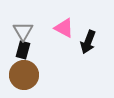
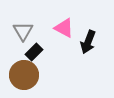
black rectangle: moved 11 px right, 2 px down; rotated 30 degrees clockwise
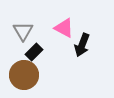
black arrow: moved 6 px left, 3 px down
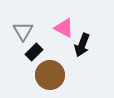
brown circle: moved 26 px right
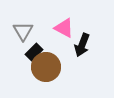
brown circle: moved 4 px left, 8 px up
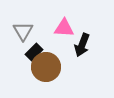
pink triangle: rotated 25 degrees counterclockwise
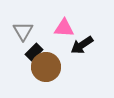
black arrow: rotated 35 degrees clockwise
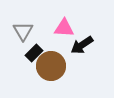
black rectangle: moved 1 px down
brown circle: moved 5 px right, 1 px up
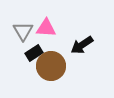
pink triangle: moved 18 px left
black rectangle: rotated 12 degrees clockwise
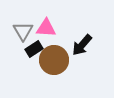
black arrow: rotated 15 degrees counterclockwise
black rectangle: moved 4 px up
brown circle: moved 3 px right, 6 px up
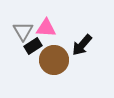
black rectangle: moved 1 px left, 3 px up
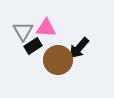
black arrow: moved 3 px left, 3 px down
brown circle: moved 4 px right
